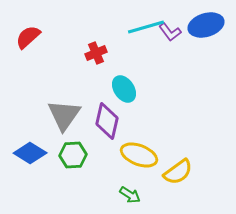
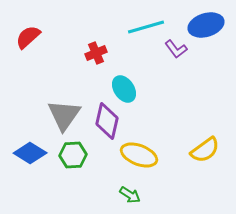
purple L-shape: moved 6 px right, 17 px down
yellow semicircle: moved 27 px right, 22 px up
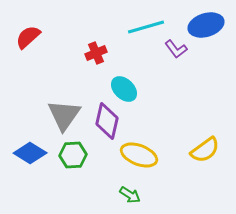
cyan ellipse: rotated 12 degrees counterclockwise
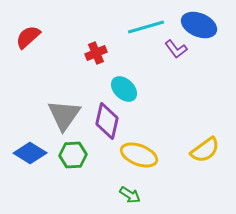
blue ellipse: moved 7 px left; rotated 40 degrees clockwise
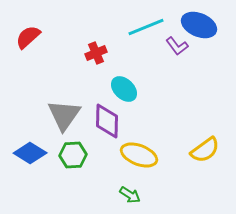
cyan line: rotated 6 degrees counterclockwise
purple L-shape: moved 1 px right, 3 px up
purple diamond: rotated 12 degrees counterclockwise
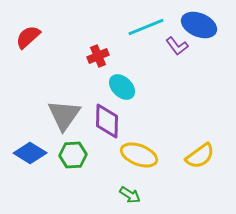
red cross: moved 2 px right, 3 px down
cyan ellipse: moved 2 px left, 2 px up
yellow semicircle: moved 5 px left, 6 px down
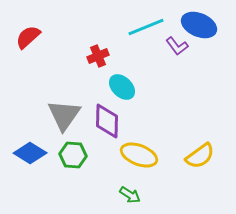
green hexagon: rotated 8 degrees clockwise
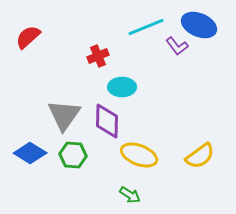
cyan ellipse: rotated 44 degrees counterclockwise
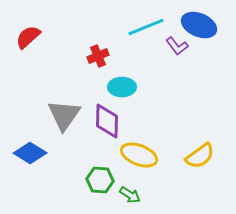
green hexagon: moved 27 px right, 25 px down
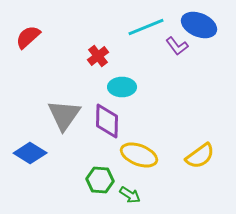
red cross: rotated 15 degrees counterclockwise
